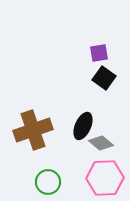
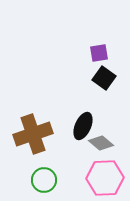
brown cross: moved 4 px down
green circle: moved 4 px left, 2 px up
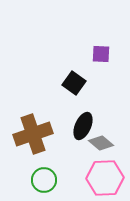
purple square: moved 2 px right, 1 px down; rotated 12 degrees clockwise
black square: moved 30 px left, 5 px down
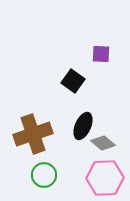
black square: moved 1 px left, 2 px up
gray diamond: moved 2 px right
green circle: moved 5 px up
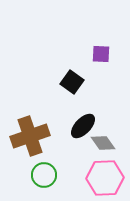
black square: moved 1 px left, 1 px down
black ellipse: rotated 20 degrees clockwise
brown cross: moved 3 px left, 2 px down
gray diamond: rotated 15 degrees clockwise
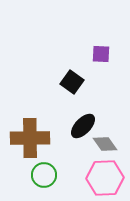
brown cross: moved 2 px down; rotated 18 degrees clockwise
gray diamond: moved 2 px right, 1 px down
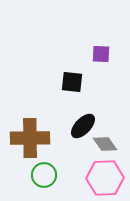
black square: rotated 30 degrees counterclockwise
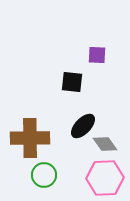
purple square: moved 4 px left, 1 px down
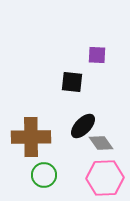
brown cross: moved 1 px right, 1 px up
gray diamond: moved 4 px left, 1 px up
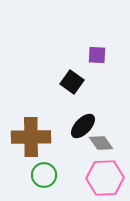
black square: rotated 30 degrees clockwise
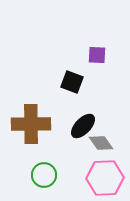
black square: rotated 15 degrees counterclockwise
brown cross: moved 13 px up
